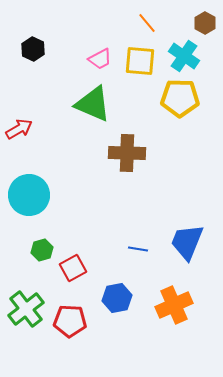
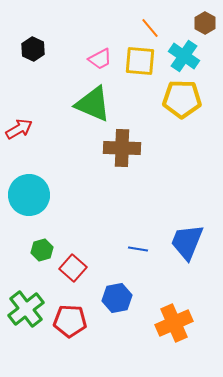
orange line: moved 3 px right, 5 px down
yellow pentagon: moved 2 px right, 1 px down
brown cross: moved 5 px left, 5 px up
red square: rotated 20 degrees counterclockwise
orange cross: moved 18 px down
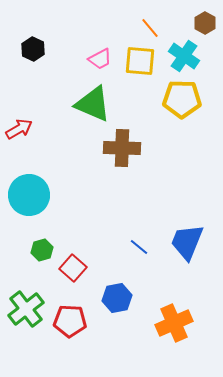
blue line: moved 1 px right, 2 px up; rotated 30 degrees clockwise
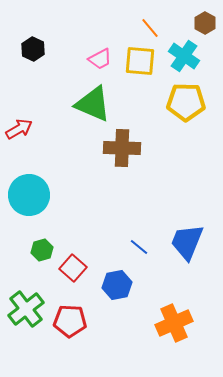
yellow pentagon: moved 4 px right, 3 px down
blue hexagon: moved 13 px up
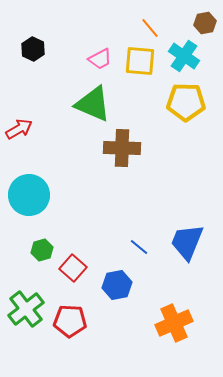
brown hexagon: rotated 20 degrees clockwise
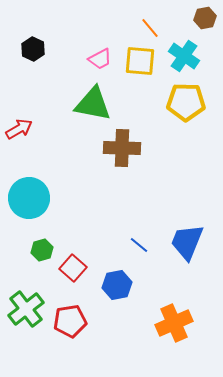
brown hexagon: moved 5 px up
green triangle: rotated 12 degrees counterclockwise
cyan circle: moved 3 px down
blue line: moved 2 px up
red pentagon: rotated 12 degrees counterclockwise
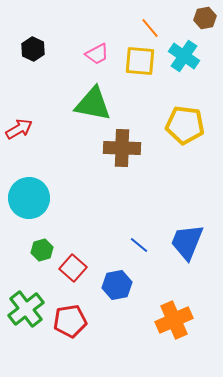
pink trapezoid: moved 3 px left, 5 px up
yellow pentagon: moved 1 px left, 23 px down; rotated 6 degrees clockwise
orange cross: moved 3 px up
